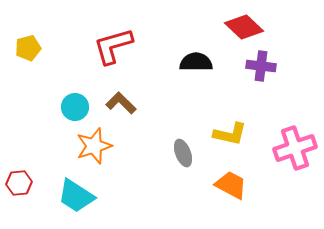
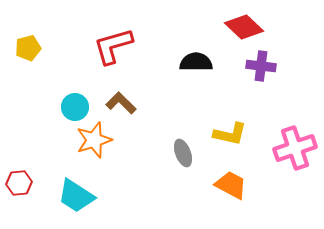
orange star: moved 6 px up
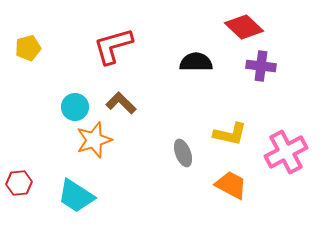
pink cross: moved 9 px left, 4 px down; rotated 9 degrees counterclockwise
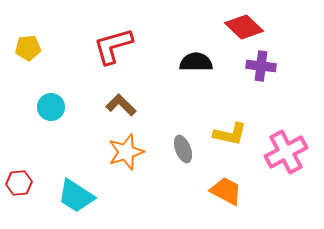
yellow pentagon: rotated 10 degrees clockwise
brown L-shape: moved 2 px down
cyan circle: moved 24 px left
orange star: moved 32 px right, 12 px down
gray ellipse: moved 4 px up
orange trapezoid: moved 5 px left, 6 px down
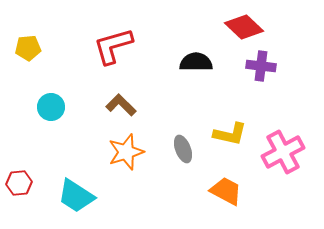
pink cross: moved 3 px left
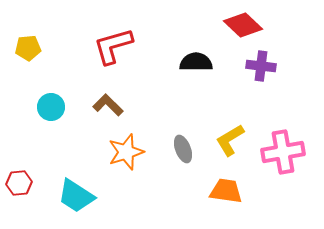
red diamond: moved 1 px left, 2 px up
brown L-shape: moved 13 px left
yellow L-shape: moved 6 px down; rotated 136 degrees clockwise
pink cross: rotated 18 degrees clockwise
orange trapezoid: rotated 20 degrees counterclockwise
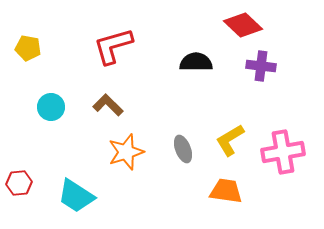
yellow pentagon: rotated 15 degrees clockwise
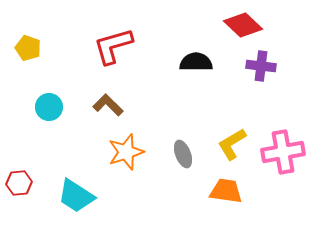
yellow pentagon: rotated 10 degrees clockwise
cyan circle: moved 2 px left
yellow L-shape: moved 2 px right, 4 px down
gray ellipse: moved 5 px down
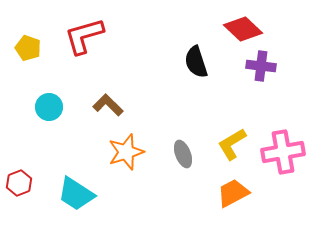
red diamond: moved 4 px down
red L-shape: moved 29 px left, 10 px up
black semicircle: rotated 108 degrees counterclockwise
red hexagon: rotated 15 degrees counterclockwise
orange trapezoid: moved 7 px right, 2 px down; rotated 36 degrees counterclockwise
cyan trapezoid: moved 2 px up
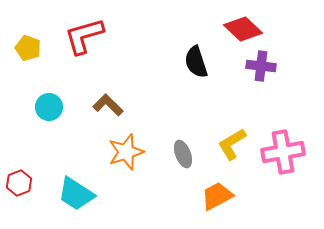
orange trapezoid: moved 16 px left, 3 px down
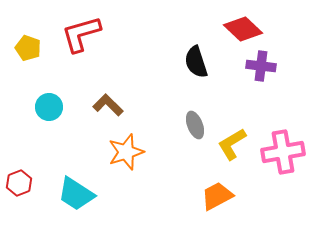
red L-shape: moved 3 px left, 2 px up
gray ellipse: moved 12 px right, 29 px up
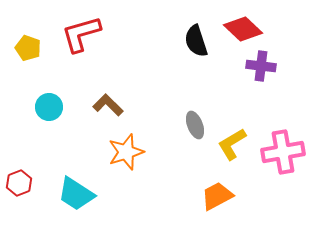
black semicircle: moved 21 px up
